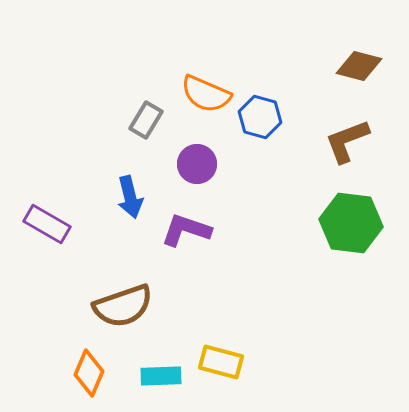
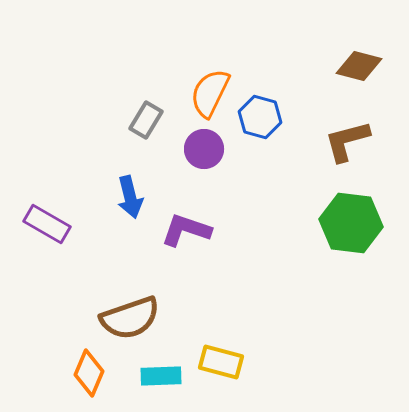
orange semicircle: moved 4 px right, 1 px up; rotated 93 degrees clockwise
brown L-shape: rotated 6 degrees clockwise
purple circle: moved 7 px right, 15 px up
brown semicircle: moved 7 px right, 12 px down
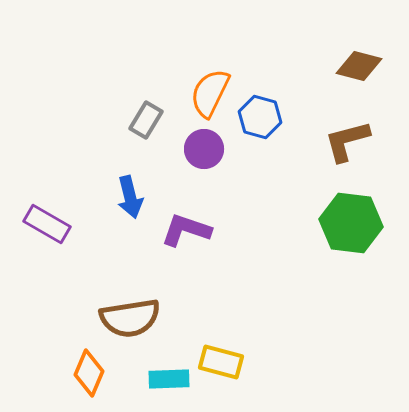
brown semicircle: rotated 10 degrees clockwise
cyan rectangle: moved 8 px right, 3 px down
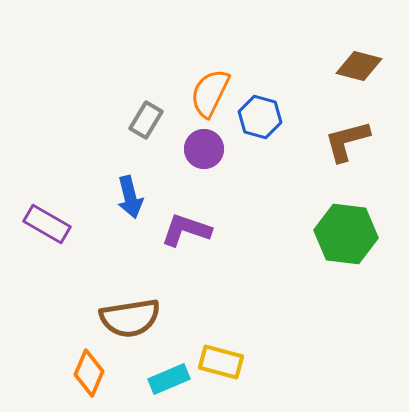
green hexagon: moved 5 px left, 11 px down
cyan rectangle: rotated 21 degrees counterclockwise
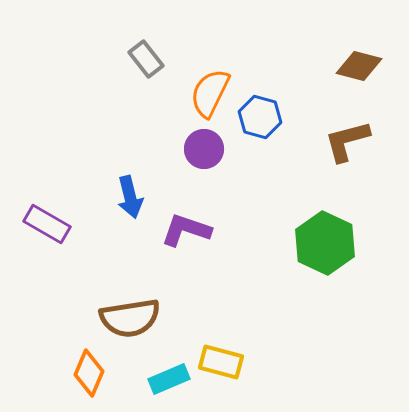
gray rectangle: moved 61 px up; rotated 69 degrees counterclockwise
green hexagon: moved 21 px left, 9 px down; rotated 18 degrees clockwise
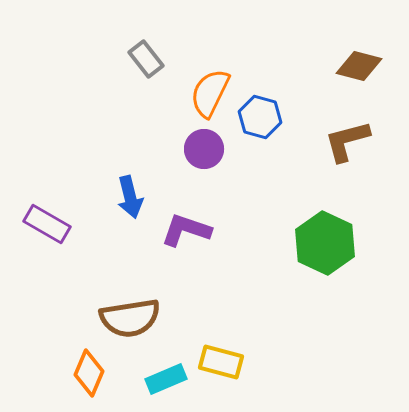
cyan rectangle: moved 3 px left
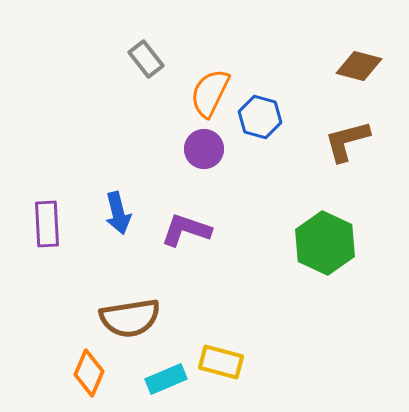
blue arrow: moved 12 px left, 16 px down
purple rectangle: rotated 57 degrees clockwise
